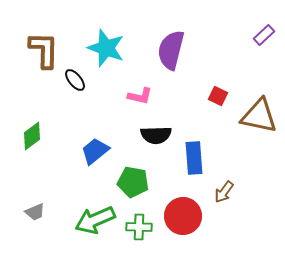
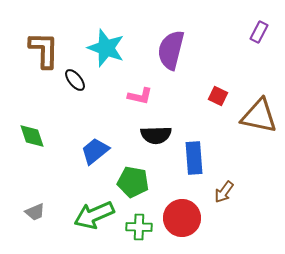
purple rectangle: moved 5 px left, 3 px up; rotated 20 degrees counterclockwise
green diamond: rotated 72 degrees counterclockwise
red circle: moved 1 px left, 2 px down
green arrow: moved 1 px left, 5 px up
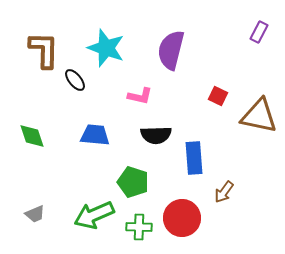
blue trapezoid: moved 16 px up; rotated 44 degrees clockwise
green pentagon: rotated 8 degrees clockwise
gray trapezoid: moved 2 px down
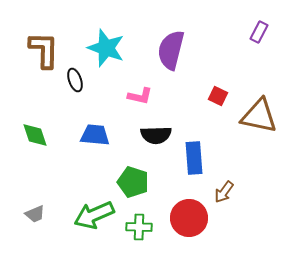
black ellipse: rotated 20 degrees clockwise
green diamond: moved 3 px right, 1 px up
red circle: moved 7 px right
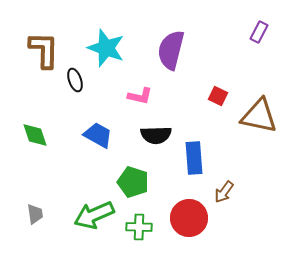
blue trapezoid: moved 3 px right; rotated 24 degrees clockwise
gray trapezoid: rotated 75 degrees counterclockwise
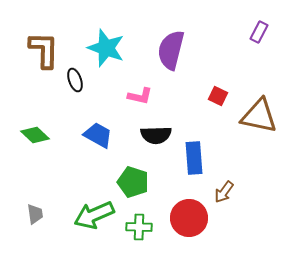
green diamond: rotated 28 degrees counterclockwise
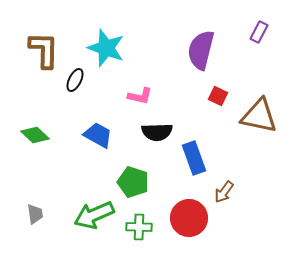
purple semicircle: moved 30 px right
black ellipse: rotated 45 degrees clockwise
black semicircle: moved 1 px right, 3 px up
blue rectangle: rotated 16 degrees counterclockwise
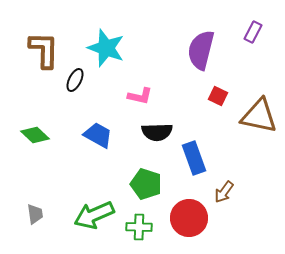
purple rectangle: moved 6 px left
green pentagon: moved 13 px right, 2 px down
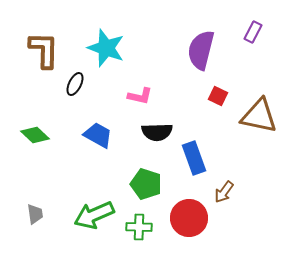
black ellipse: moved 4 px down
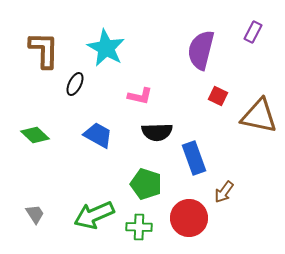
cyan star: rotated 9 degrees clockwise
gray trapezoid: rotated 25 degrees counterclockwise
